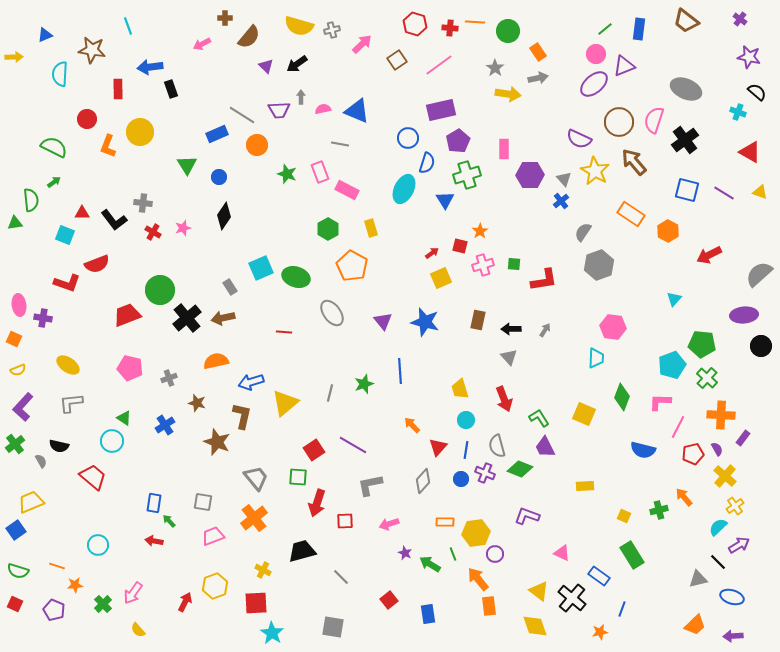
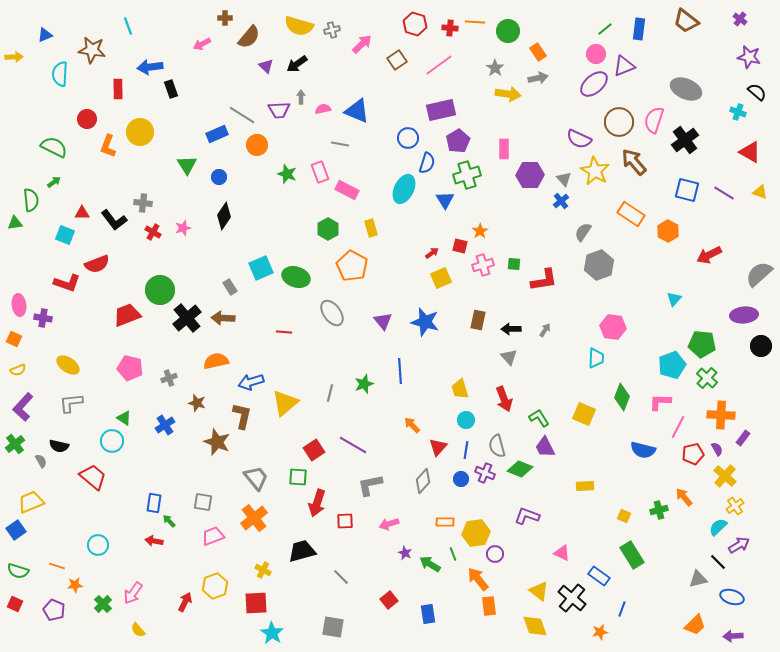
brown arrow at (223, 318): rotated 15 degrees clockwise
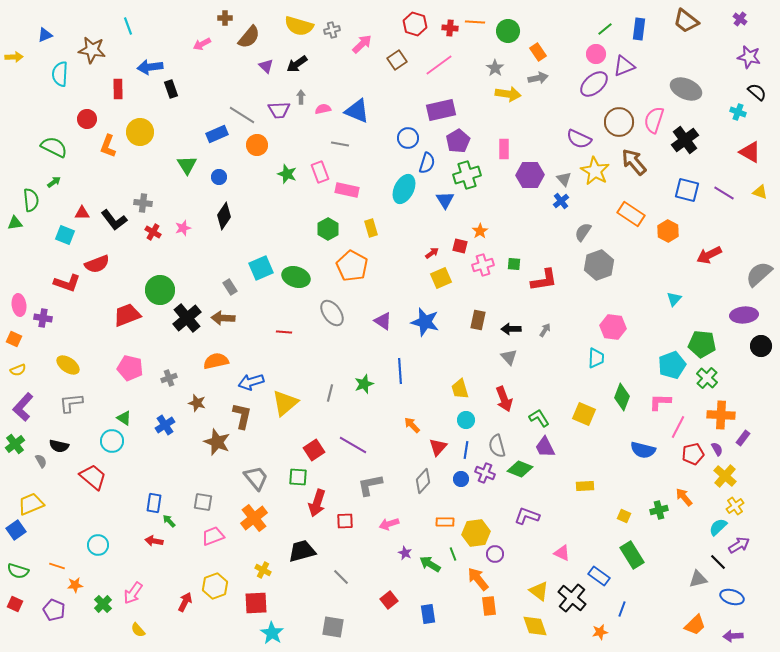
pink rectangle at (347, 190): rotated 15 degrees counterclockwise
purple triangle at (383, 321): rotated 18 degrees counterclockwise
yellow trapezoid at (31, 502): moved 2 px down
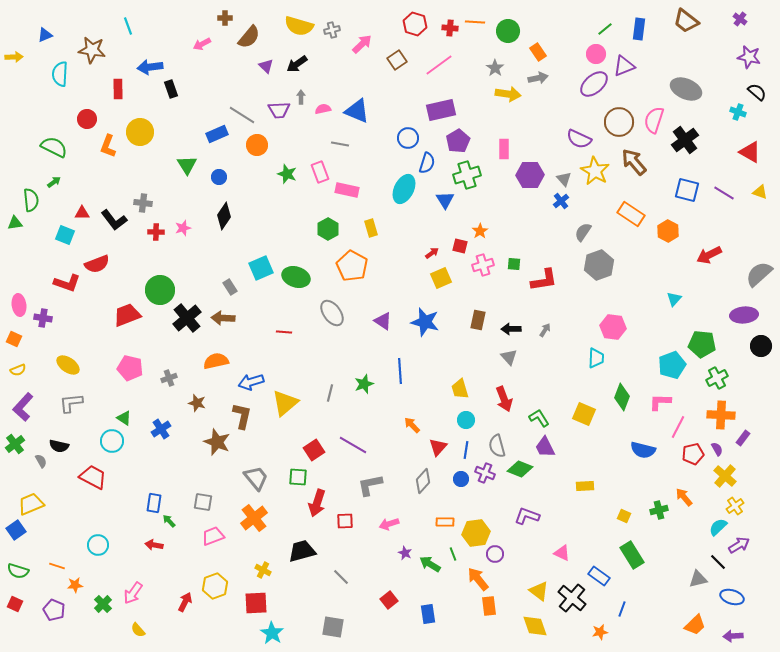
red cross at (153, 232): moved 3 px right; rotated 28 degrees counterclockwise
green cross at (707, 378): moved 10 px right; rotated 20 degrees clockwise
blue cross at (165, 425): moved 4 px left, 4 px down
red trapezoid at (93, 477): rotated 12 degrees counterclockwise
red arrow at (154, 541): moved 4 px down
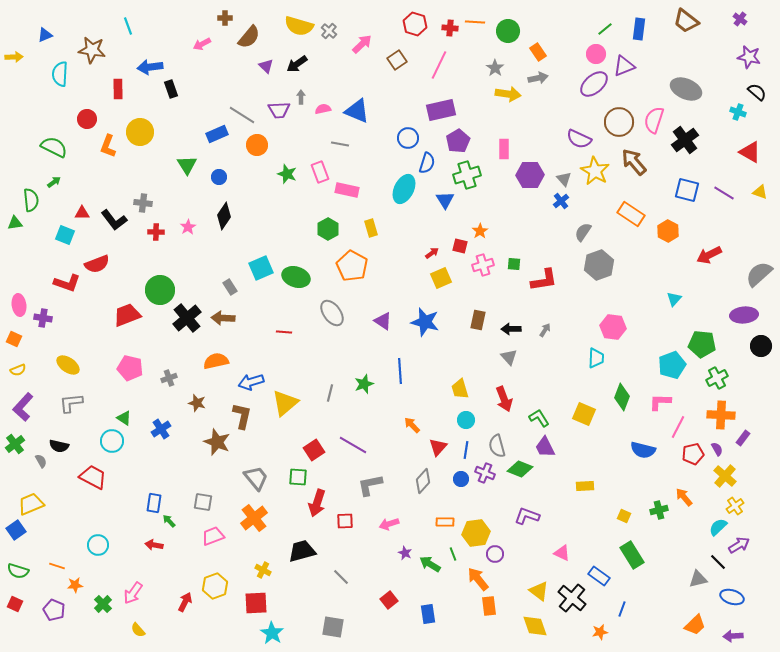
gray cross at (332, 30): moved 3 px left, 1 px down; rotated 35 degrees counterclockwise
pink line at (439, 65): rotated 28 degrees counterclockwise
pink star at (183, 228): moved 5 px right, 1 px up; rotated 14 degrees counterclockwise
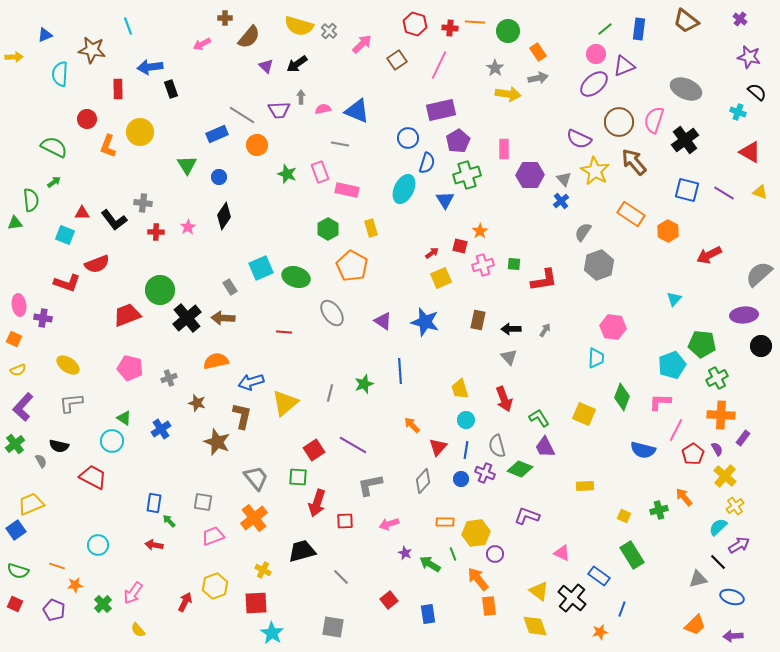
pink line at (678, 427): moved 2 px left, 3 px down
red pentagon at (693, 454): rotated 20 degrees counterclockwise
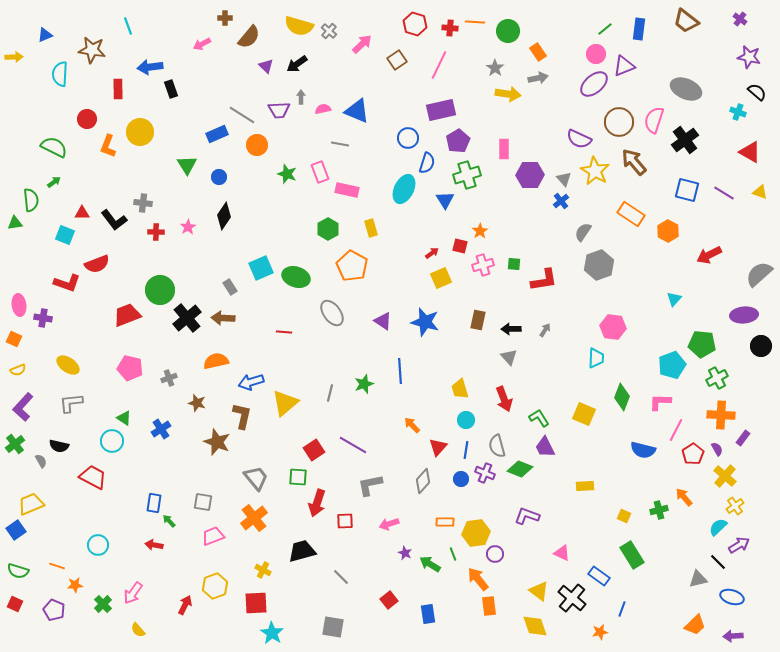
red arrow at (185, 602): moved 3 px down
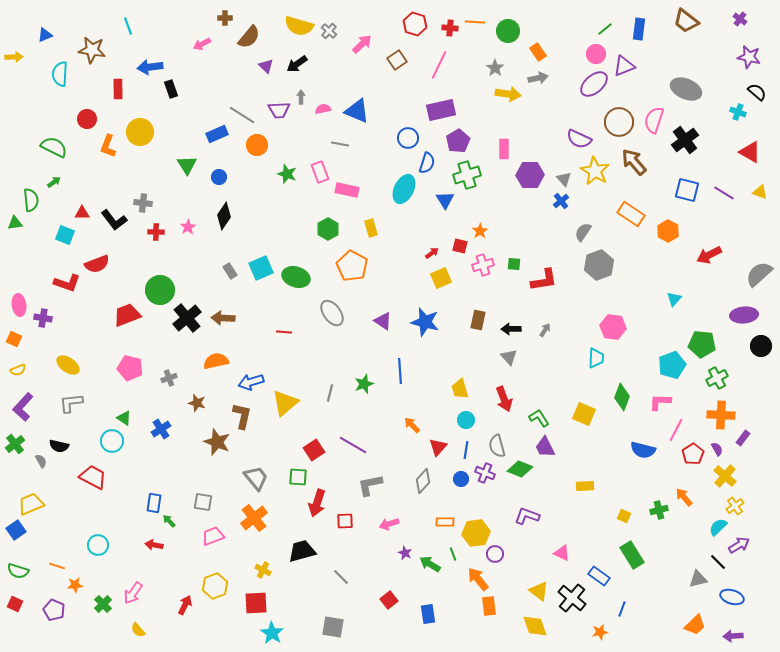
gray rectangle at (230, 287): moved 16 px up
